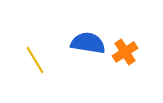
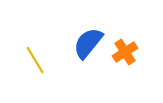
blue semicircle: rotated 60 degrees counterclockwise
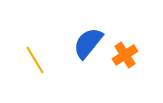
orange cross: moved 3 px down
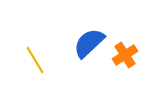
blue semicircle: moved 1 px right; rotated 8 degrees clockwise
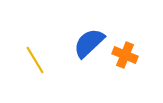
orange cross: rotated 35 degrees counterclockwise
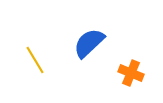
orange cross: moved 6 px right, 18 px down
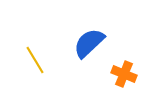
orange cross: moved 7 px left, 1 px down
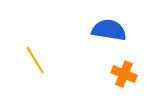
blue semicircle: moved 20 px right, 13 px up; rotated 52 degrees clockwise
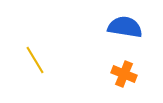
blue semicircle: moved 16 px right, 3 px up
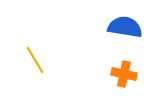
orange cross: rotated 10 degrees counterclockwise
